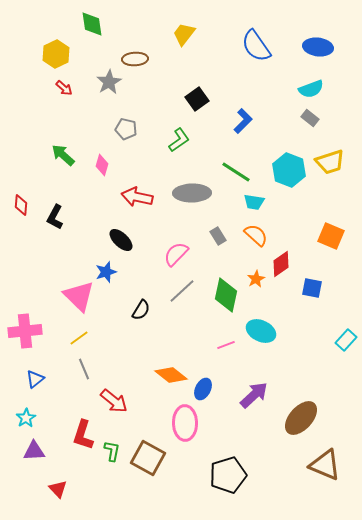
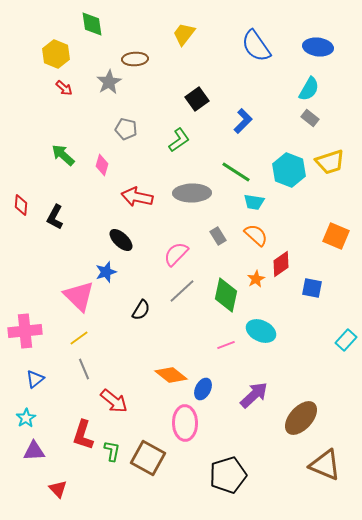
yellow hexagon at (56, 54): rotated 12 degrees counterclockwise
cyan semicircle at (311, 89): moved 2 px left; rotated 40 degrees counterclockwise
orange square at (331, 236): moved 5 px right
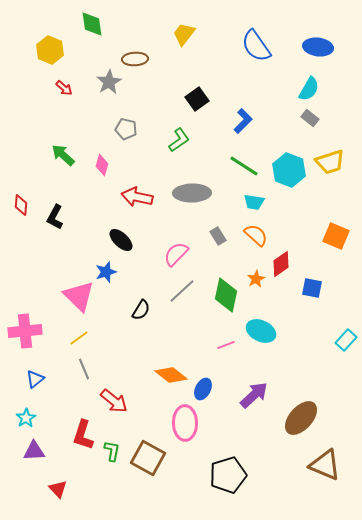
yellow hexagon at (56, 54): moved 6 px left, 4 px up
green line at (236, 172): moved 8 px right, 6 px up
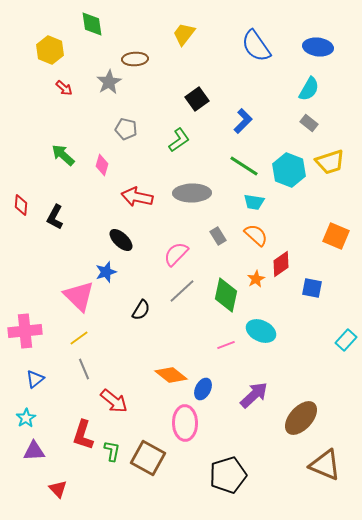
gray rectangle at (310, 118): moved 1 px left, 5 px down
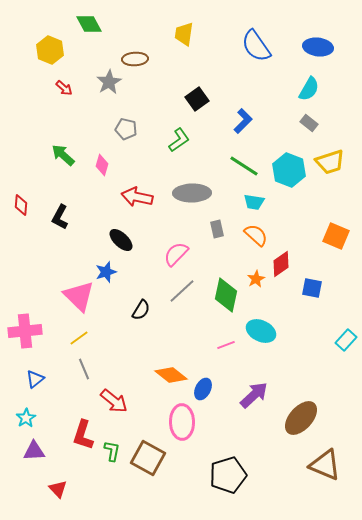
green diamond at (92, 24): moved 3 px left; rotated 20 degrees counterclockwise
yellow trapezoid at (184, 34): rotated 30 degrees counterclockwise
black L-shape at (55, 217): moved 5 px right
gray rectangle at (218, 236): moved 1 px left, 7 px up; rotated 18 degrees clockwise
pink ellipse at (185, 423): moved 3 px left, 1 px up
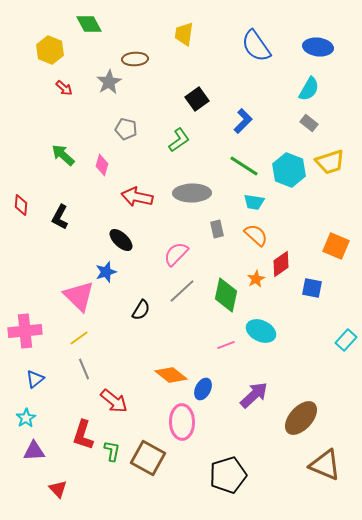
orange square at (336, 236): moved 10 px down
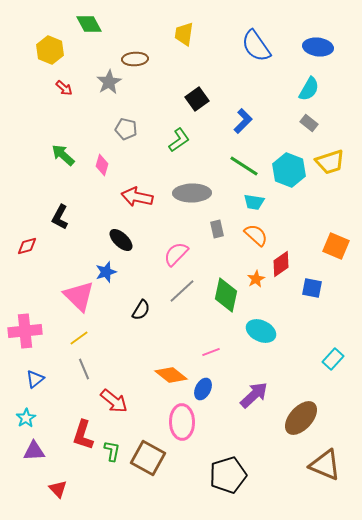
red diamond at (21, 205): moved 6 px right, 41 px down; rotated 70 degrees clockwise
cyan rectangle at (346, 340): moved 13 px left, 19 px down
pink line at (226, 345): moved 15 px left, 7 px down
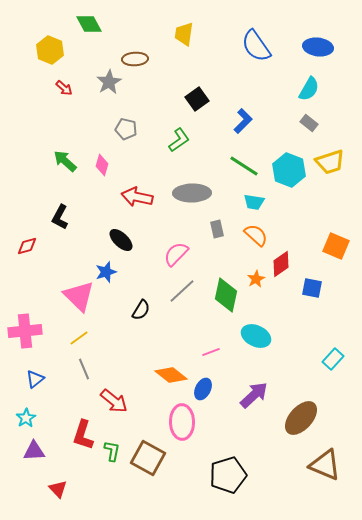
green arrow at (63, 155): moved 2 px right, 6 px down
cyan ellipse at (261, 331): moved 5 px left, 5 px down
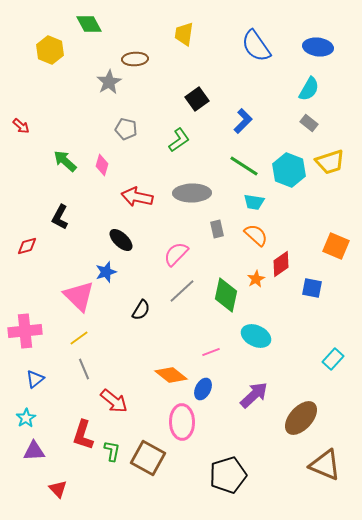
red arrow at (64, 88): moved 43 px left, 38 px down
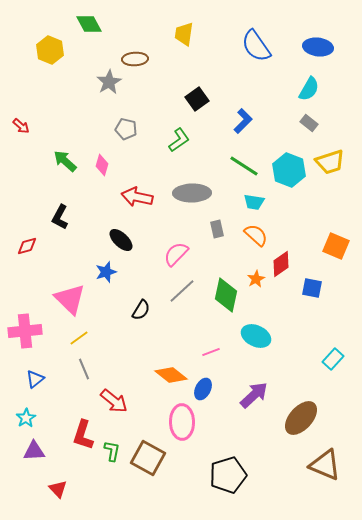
pink triangle at (79, 296): moved 9 px left, 3 px down
